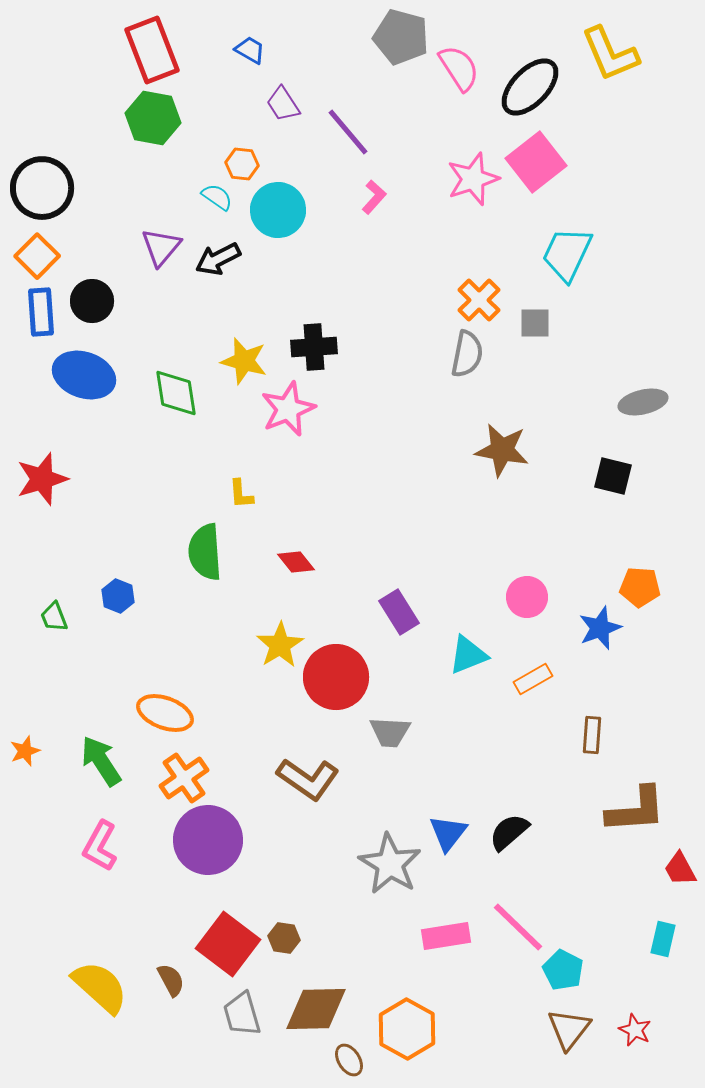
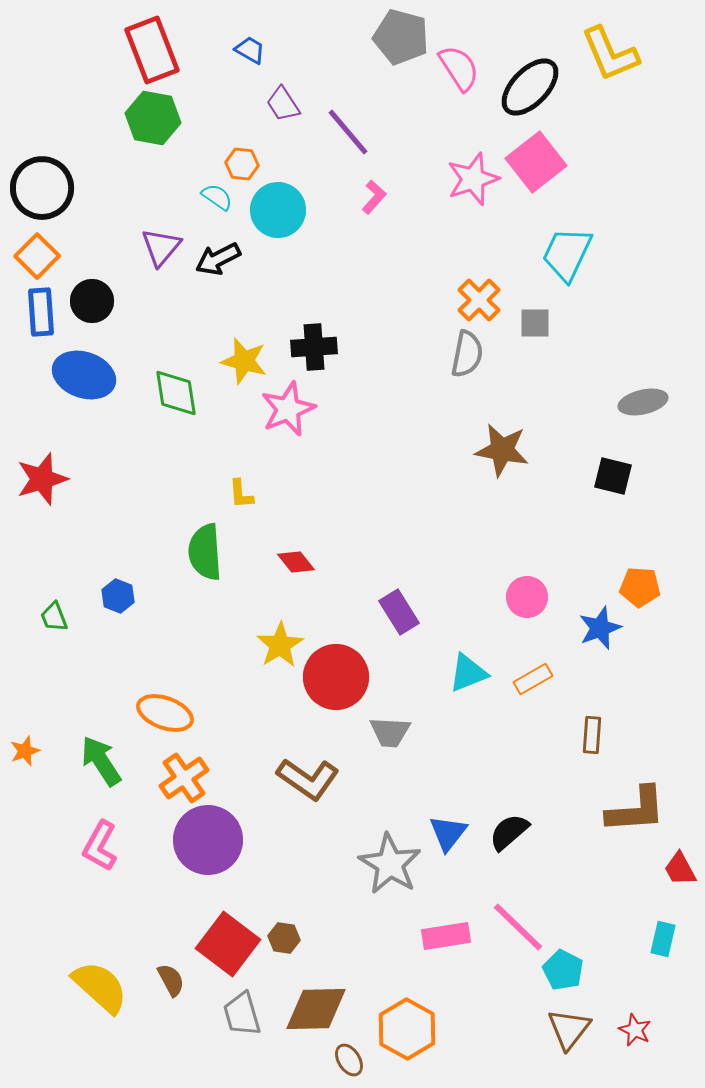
cyan triangle at (468, 655): moved 18 px down
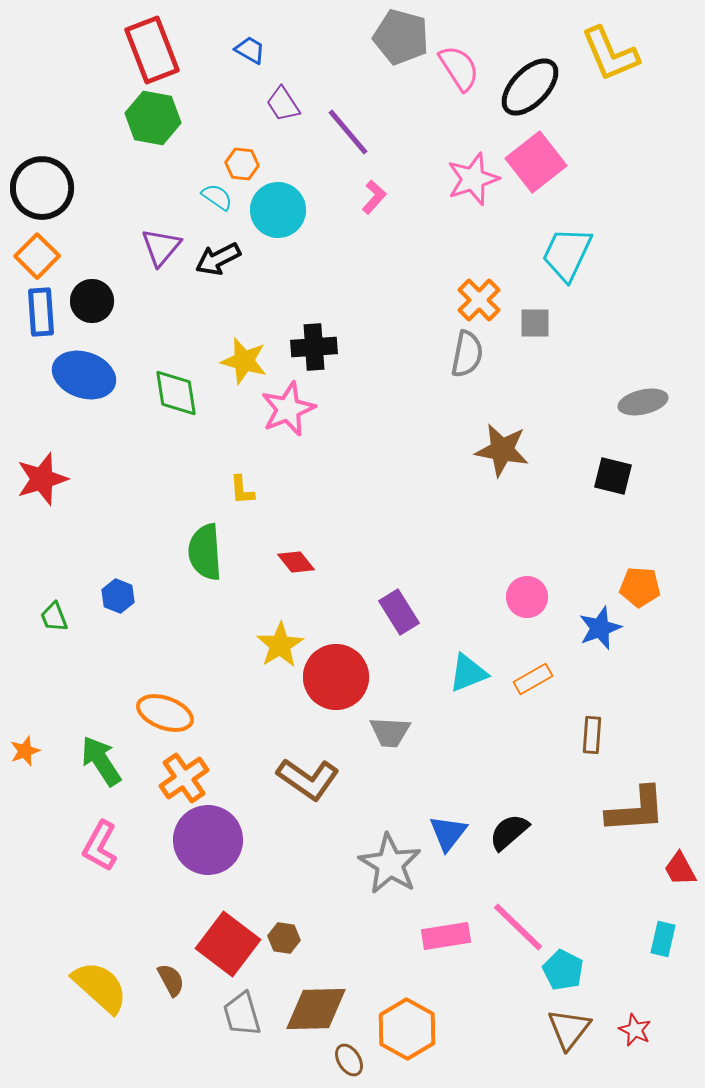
yellow L-shape at (241, 494): moved 1 px right, 4 px up
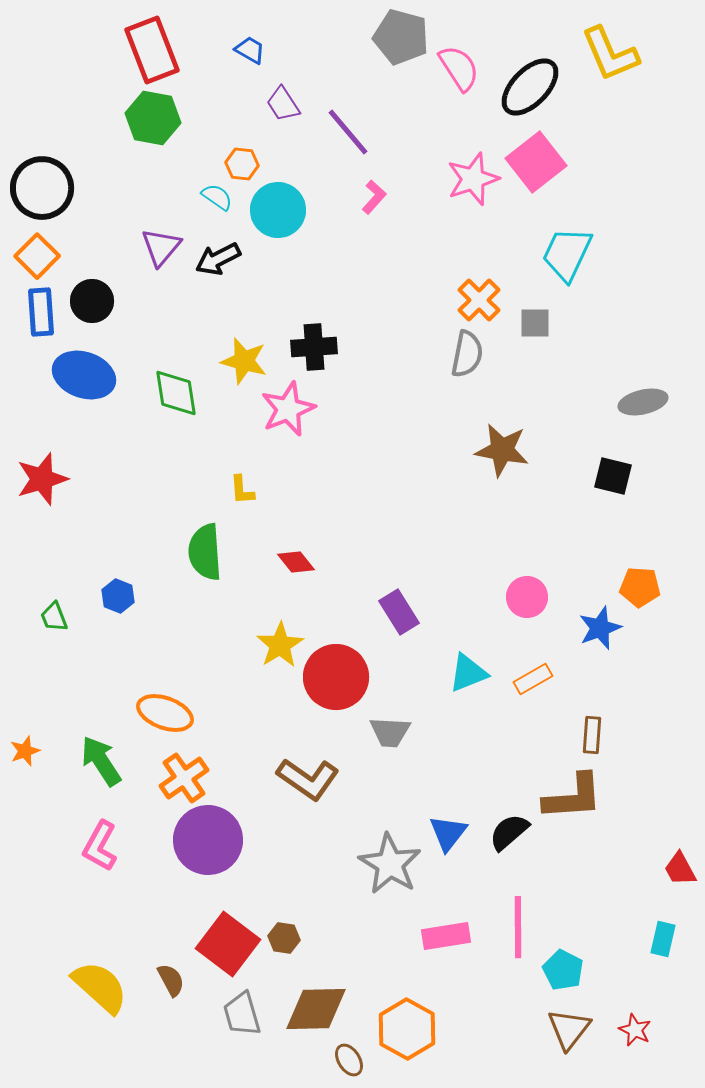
brown L-shape at (636, 810): moved 63 px left, 13 px up
pink line at (518, 927): rotated 46 degrees clockwise
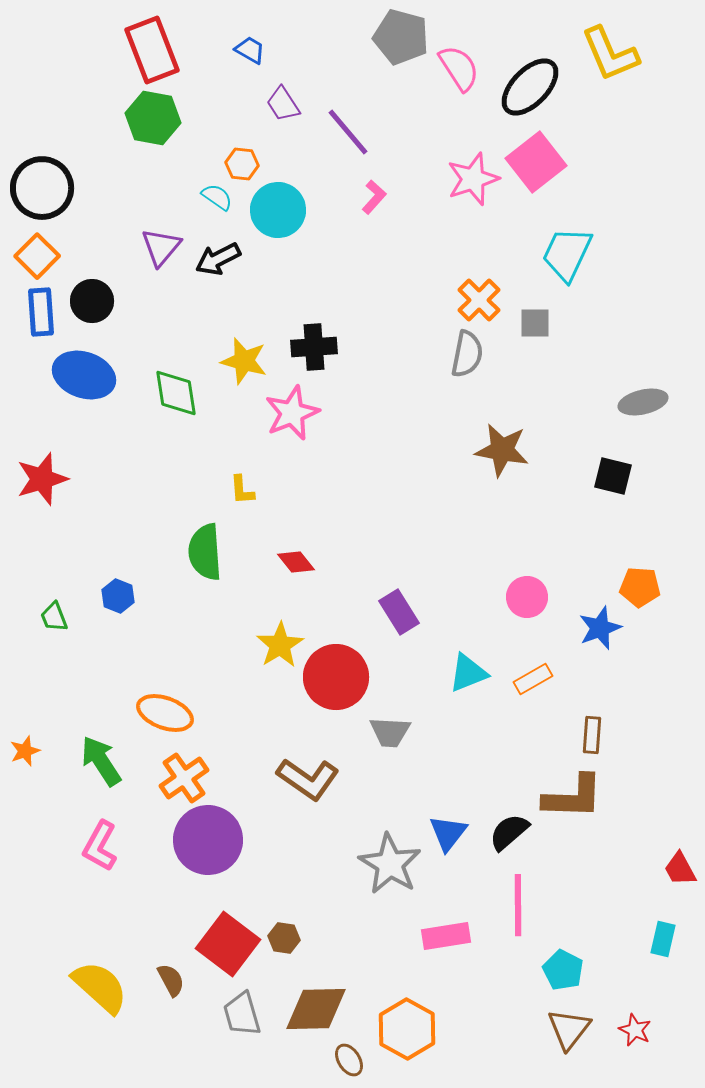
pink star at (288, 409): moved 4 px right, 4 px down
brown L-shape at (573, 797): rotated 6 degrees clockwise
pink line at (518, 927): moved 22 px up
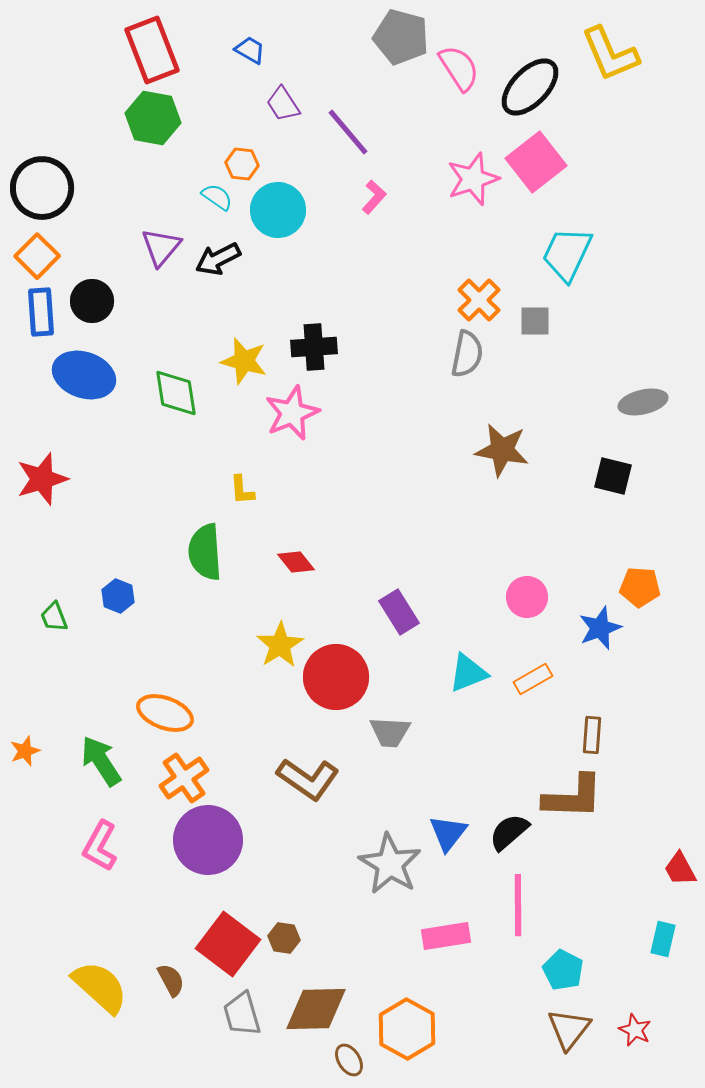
gray square at (535, 323): moved 2 px up
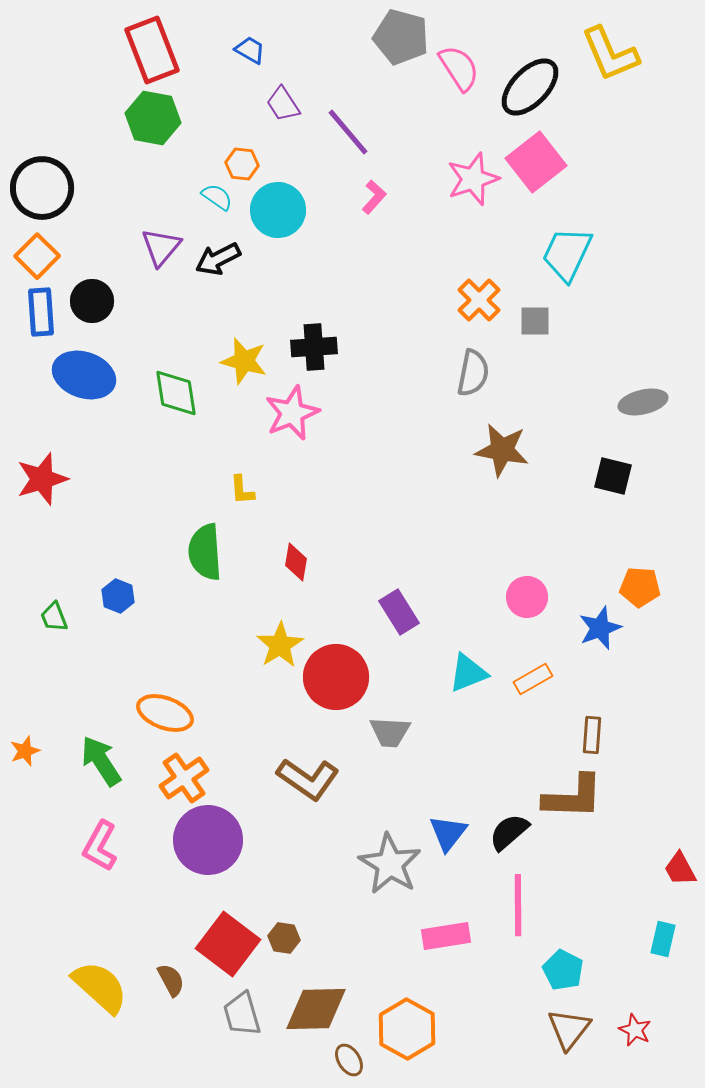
gray semicircle at (467, 354): moved 6 px right, 19 px down
red diamond at (296, 562): rotated 48 degrees clockwise
